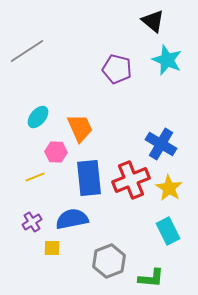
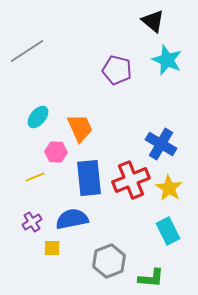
purple pentagon: moved 1 px down
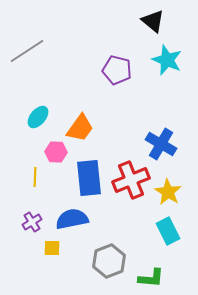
orange trapezoid: rotated 60 degrees clockwise
yellow line: rotated 66 degrees counterclockwise
yellow star: moved 1 px left, 4 px down
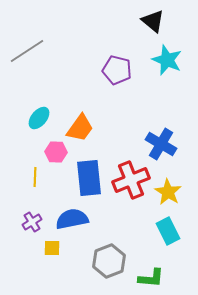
cyan ellipse: moved 1 px right, 1 px down
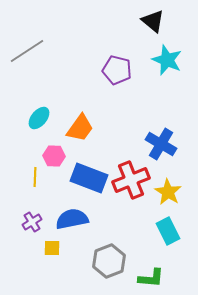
pink hexagon: moved 2 px left, 4 px down
blue rectangle: rotated 63 degrees counterclockwise
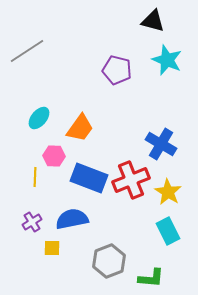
black triangle: rotated 25 degrees counterclockwise
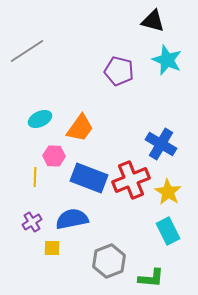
purple pentagon: moved 2 px right, 1 px down
cyan ellipse: moved 1 px right, 1 px down; rotated 25 degrees clockwise
